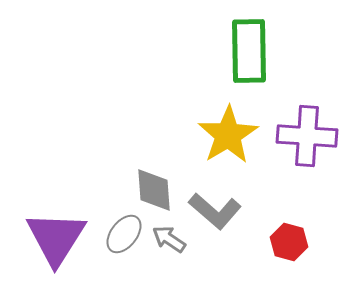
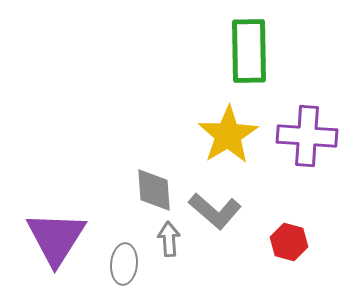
gray ellipse: moved 30 px down; rotated 33 degrees counterclockwise
gray arrow: rotated 52 degrees clockwise
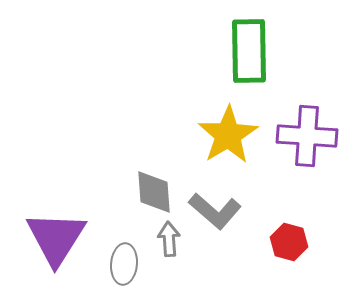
gray diamond: moved 2 px down
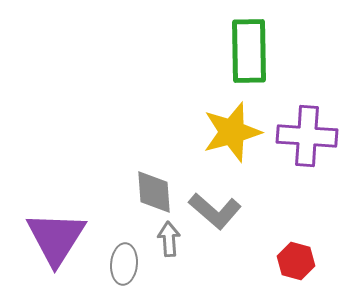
yellow star: moved 4 px right, 3 px up; rotated 16 degrees clockwise
red hexagon: moved 7 px right, 19 px down
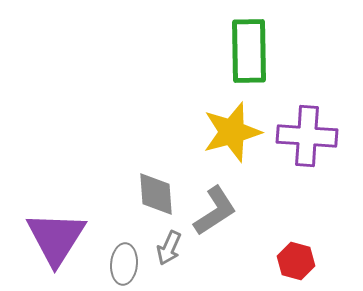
gray diamond: moved 2 px right, 2 px down
gray L-shape: rotated 74 degrees counterclockwise
gray arrow: moved 9 px down; rotated 152 degrees counterclockwise
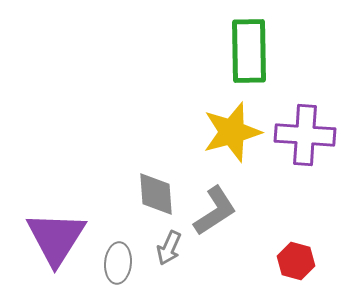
purple cross: moved 2 px left, 1 px up
gray ellipse: moved 6 px left, 1 px up
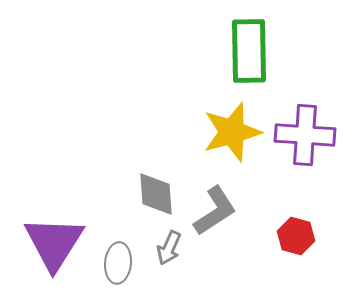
purple triangle: moved 2 px left, 5 px down
red hexagon: moved 25 px up
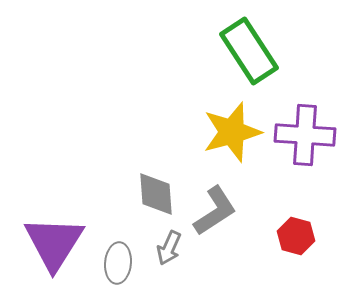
green rectangle: rotated 32 degrees counterclockwise
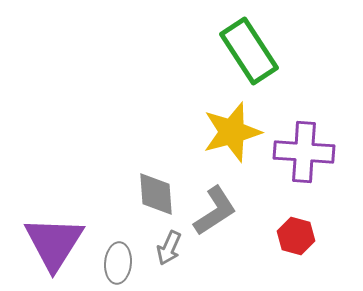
purple cross: moved 1 px left, 17 px down
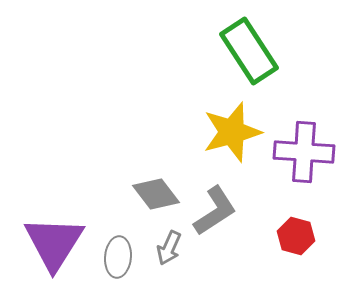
gray diamond: rotated 33 degrees counterclockwise
gray ellipse: moved 6 px up
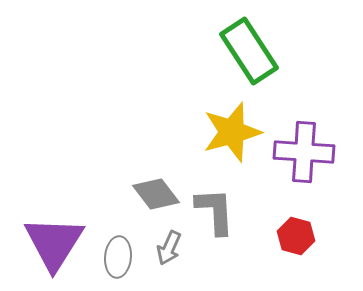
gray L-shape: rotated 60 degrees counterclockwise
